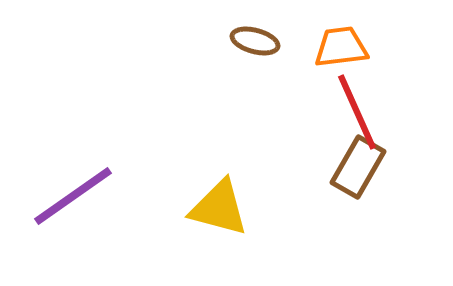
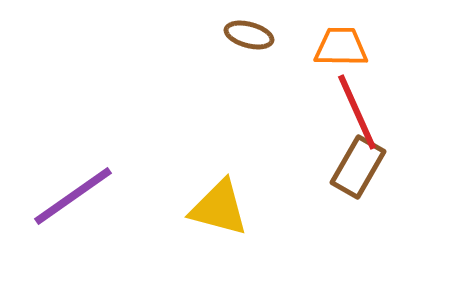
brown ellipse: moved 6 px left, 6 px up
orange trapezoid: rotated 8 degrees clockwise
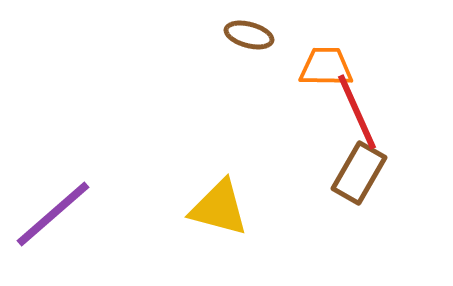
orange trapezoid: moved 15 px left, 20 px down
brown rectangle: moved 1 px right, 6 px down
purple line: moved 20 px left, 18 px down; rotated 6 degrees counterclockwise
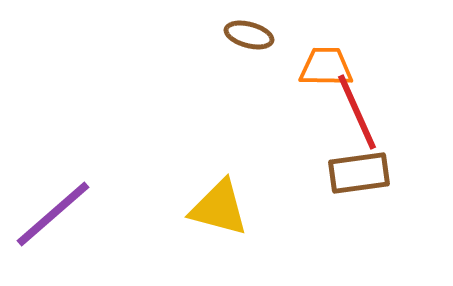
brown rectangle: rotated 52 degrees clockwise
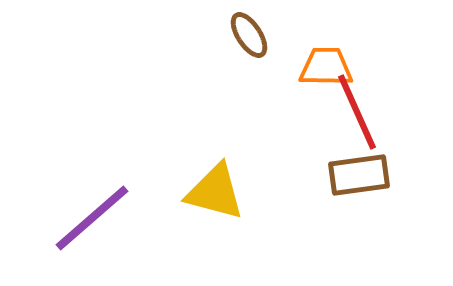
brown ellipse: rotated 42 degrees clockwise
brown rectangle: moved 2 px down
yellow triangle: moved 4 px left, 16 px up
purple line: moved 39 px right, 4 px down
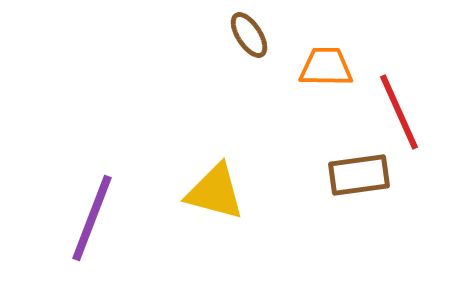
red line: moved 42 px right
purple line: rotated 28 degrees counterclockwise
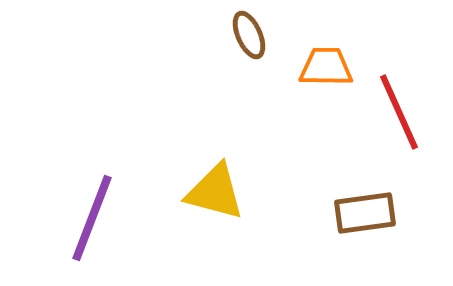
brown ellipse: rotated 9 degrees clockwise
brown rectangle: moved 6 px right, 38 px down
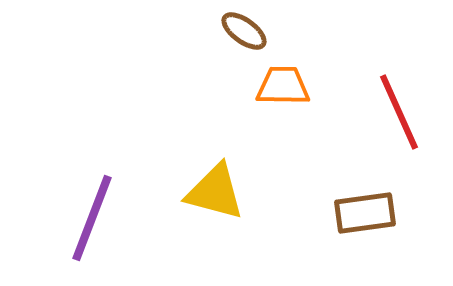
brown ellipse: moved 5 px left, 4 px up; rotated 30 degrees counterclockwise
orange trapezoid: moved 43 px left, 19 px down
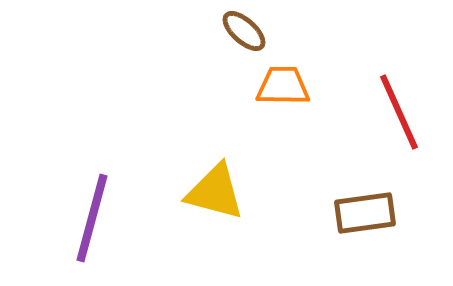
brown ellipse: rotated 6 degrees clockwise
purple line: rotated 6 degrees counterclockwise
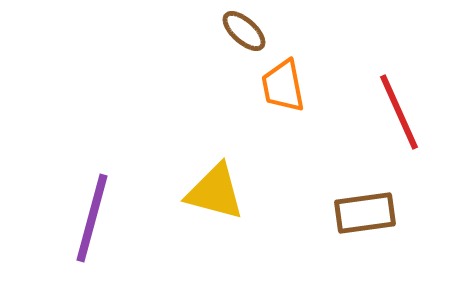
orange trapezoid: rotated 102 degrees counterclockwise
